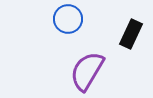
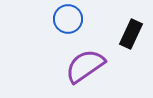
purple semicircle: moved 2 px left, 5 px up; rotated 24 degrees clockwise
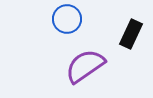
blue circle: moved 1 px left
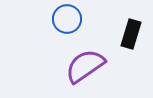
black rectangle: rotated 8 degrees counterclockwise
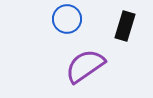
black rectangle: moved 6 px left, 8 px up
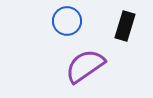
blue circle: moved 2 px down
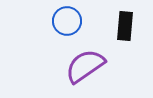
black rectangle: rotated 12 degrees counterclockwise
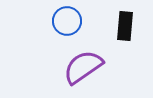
purple semicircle: moved 2 px left, 1 px down
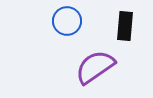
purple semicircle: moved 12 px right
